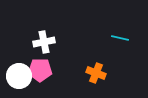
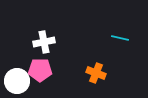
white circle: moved 2 px left, 5 px down
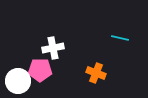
white cross: moved 9 px right, 6 px down
white circle: moved 1 px right
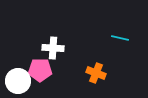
white cross: rotated 15 degrees clockwise
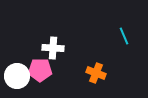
cyan line: moved 4 px right, 2 px up; rotated 54 degrees clockwise
white circle: moved 1 px left, 5 px up
